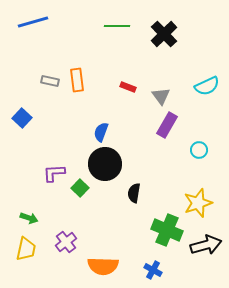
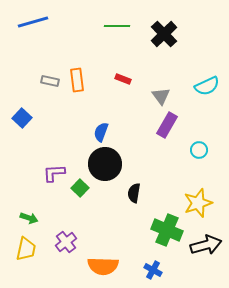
red rectangle: moved 5 px left, 8 px up
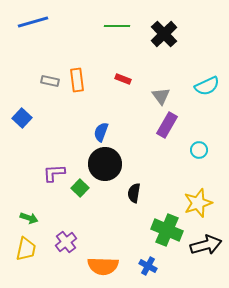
blue cross: moved 5 px left, 4 px up
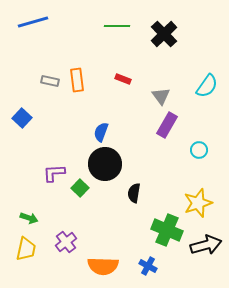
cyan semicircle: rotated 30 degrees counterclockwise
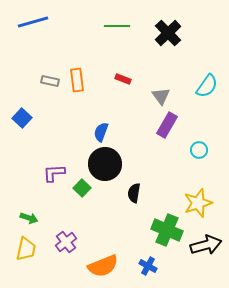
black cross: moved 4 px right, 1 px up
green square: moved 2 px right
orange semicircle: rotated 24 degrees counterclockwise
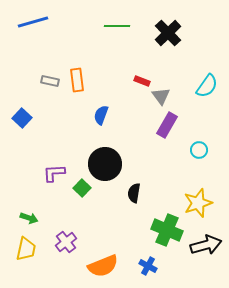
red rectangle: moved 19 px right, 2 px down
blue semicircle: moved 17 px up
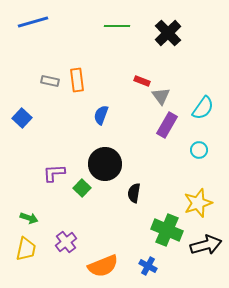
cyan semicircle: moved 4 px left, 22 px down
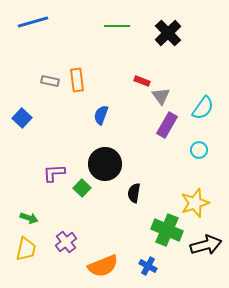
yellow star: moved 3 px left
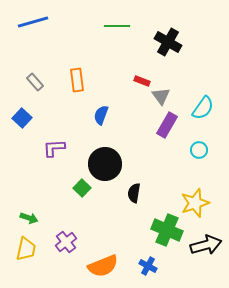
black cross: moved 9 px down; rotated 16 degrees counterclockwise
gray rectangle: moved 15 px left, 1 px down; rotated 36 degrees clockwise
purple L-shape: moved 25 px up
